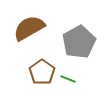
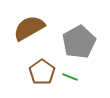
green line: moved 2 px right, 2 px up
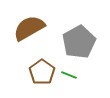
green line: moved 1 px left, 2 px up
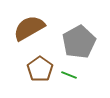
brown pentagon: moved 2 px left, 3 px up
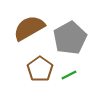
gray pentagon: moved 9 px left, 4 px up
green line: rotated 49 degrees counterclockwise
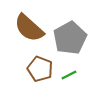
brown semicircle: rotated 108 degrees counterclockwise
brown pentagon: rotated 15 degrees counterclockwise
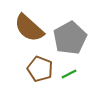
green line: moved 1 px up
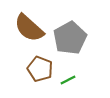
green line: moved 1 px left, 6 px down
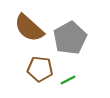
brown pentagon: rotated 15 degrees counterclockwise
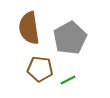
brown semicircle: rotated 40 degrees clockwise
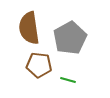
brown pentagon: moved 1 px left, 4 px up
green line: rotated 42 degrees clockwise
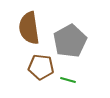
gray pentagon: moved 3 px down
brown pentagon: moved 2 px right, 2 px down
